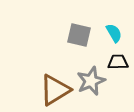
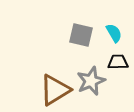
gray square: moved 2 px right
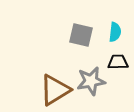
cyan semicircle: moved 1 px right, 1 px up; rotated 36 degrees clockwise
gray star: rotated 12 degrees clockwise
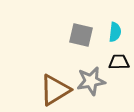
black trapezoid: moved 1 px right
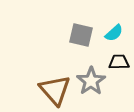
cyan semicircle: moved 1 px left, 1 px down; rotated 42 degrees clockwise
gray star: rotated 24 degrees counterclockwise
brown triangle: rotated 40 degrees counterclockwise
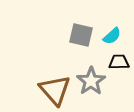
cyan semicircle: moved 2 px left, 3 px down
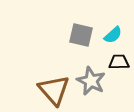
cyan semicircle: moved 1 px right, 1 px up
gray star: rotated 12 degrees counterclockwise
brown triangle: moved 1 px left
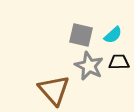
gray star: moved 2 px left, 15 px up
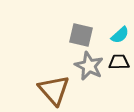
cyan semicircle: moved 7 px right
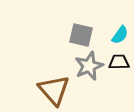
cyan semicircle: rotated 12 degrees counterclockwise
gray star: rotated 24 degrees clockwise
